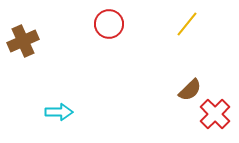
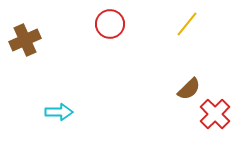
red circle: moved 1 px right
brown cross: moved 2 px right, 1 px up
brown semicircle: moved 1 px left, 1 px up
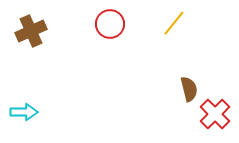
yellow line: moved 13 px left, 1 px up
brown cross: moved 6 px right, 9 px up
brown semicircle: rotated 60 degrees counterclockwise
cyan arrow: moved 35 px left
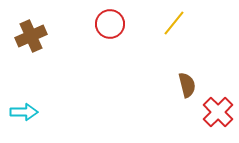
brown cross: moved 5 px down
brown semicircle: moved 2 px left, 4 px up
red cross: moved 3 px right, 2 px up
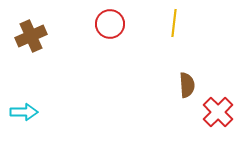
yellow line: rotated 32 degrees counterclockwise
brown semicircle: rotated 10 degrees clockwise
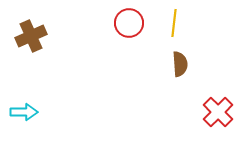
red circle: moved 19 px right, 1 px up
brown semicircle: moved 7 px left, 21 px up
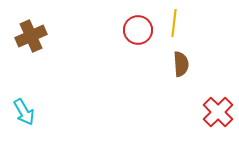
red circle: moved 9 px right, 7 px down
brown semicircle: moved 1 px right
cyan arrow: rotated 60 degrees clockwise
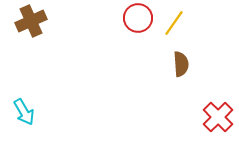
yellow line: rotated 28 degrees clockwise
red circle: moved 12 px up
brown cross: moved 15 px up
red cross: moved 5 px down
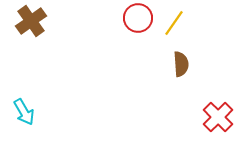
brown cross: rotated 12 degrees counterclockwise
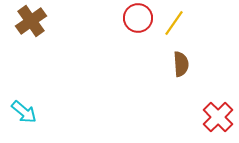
cyan arrow: rotated 20 degrees counterclockwise
